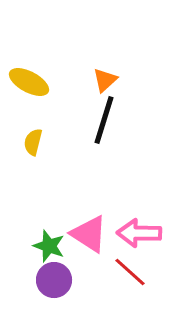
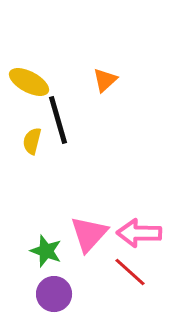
black line: moved 46 px left; rotated 33 degrees counterclockwise
yellow semicircle: moved 1 px left, 1 px up
pink triangle: rotated 39 degrees clockwise
green star: moved 3 px left, 5 px down
purple circle: moved 14 px down
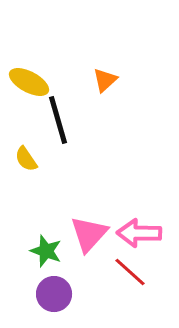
yellow semicircle: moved 6 px left, 18 px down; rotated 48 degrees counterclockwise
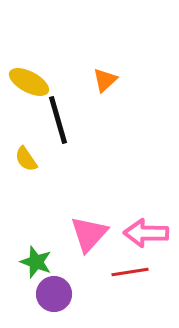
pink arrow: moved 7 px right
green star: moved 10 px left, 11 px down
red line: rotated 51 degrees counterclockwise
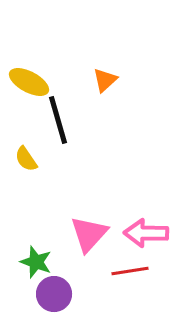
red line: moved 1 px up
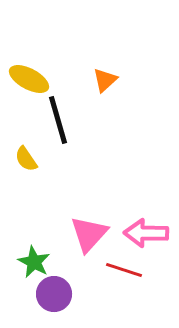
yellow ellipse: moved 3 px up
green star: moved 2 px left; rotated 8 degrees clockwise
red line: moved 6 px left, 1 px up; rotated 27 degrees clockwise
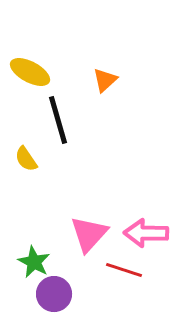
yellow ellipse: moved 1 px right, 7 px up
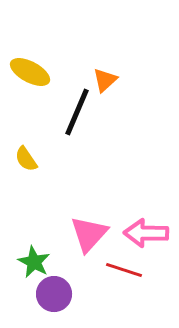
black line: moved 19 px right, 8 px up; rotated 39 degrees clockwise
